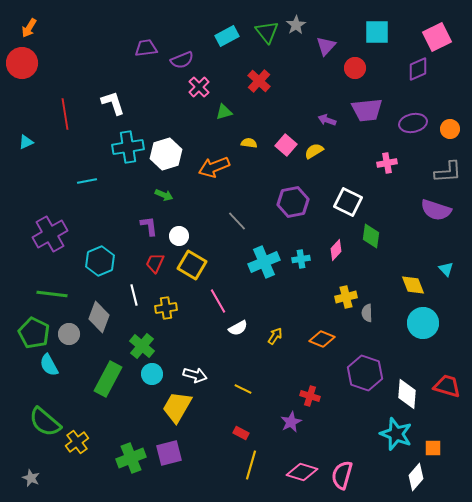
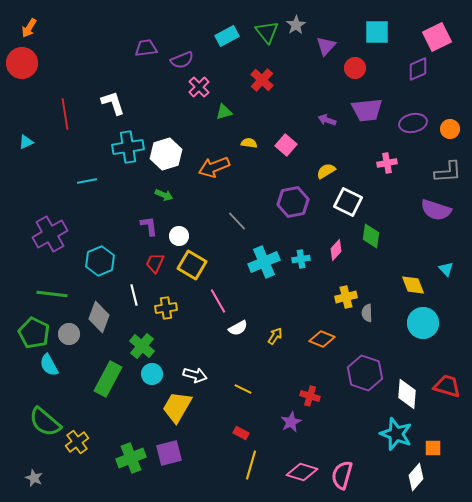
red cross at (259, 81): moved 3 px right, 1 px up
yellow semicircle at (314, 151): moved 12 px right, 20 px down
gray star at (31, 478): moved 3 px right
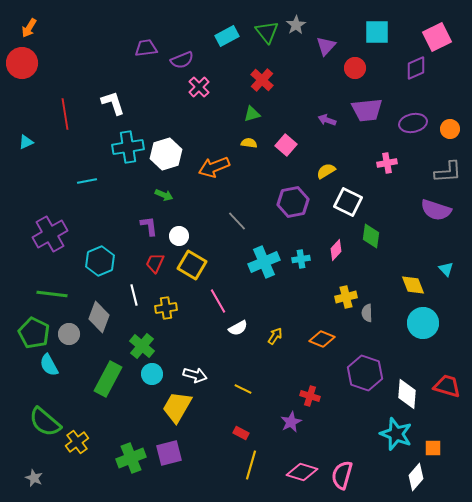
purple diamond at (418, 69): moved 2 px left, 1 px up
green triangle at (224, 112): moved 28 px right, 2 px down
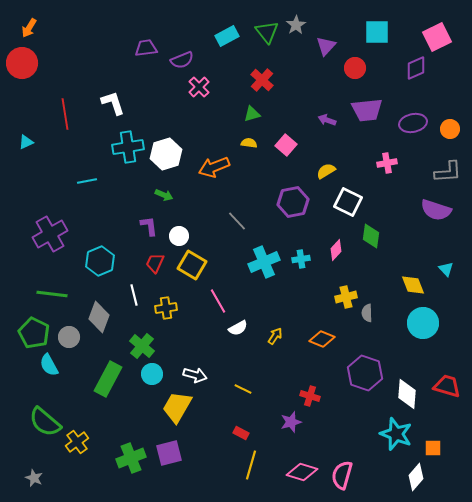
gray circle at (69, 334): moved 3 px down
purple star at (291, 422): rotated 10 degrees clockwise
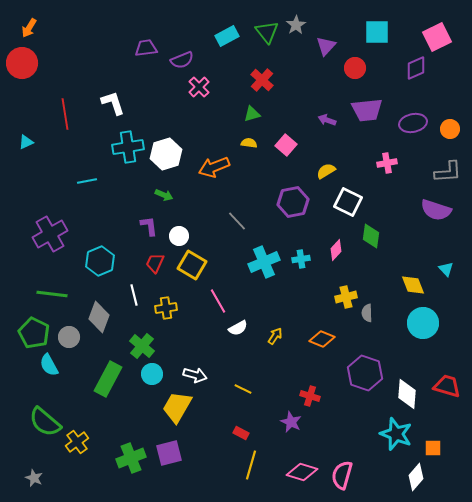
purple star at (291, 422): rotated 30 degrees counterclockwise
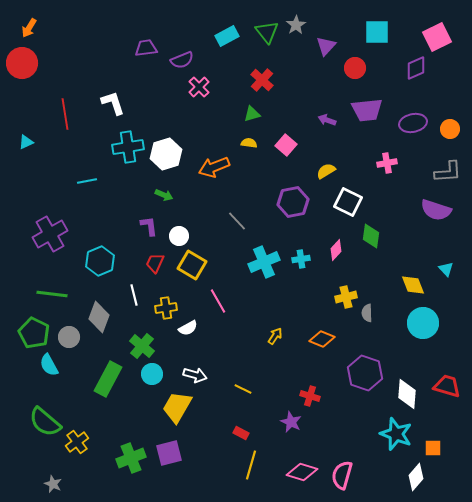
white semicircle at (238, 328): moved 50 px left
gray star at (34, 478): moved 19 px right, 6 px down
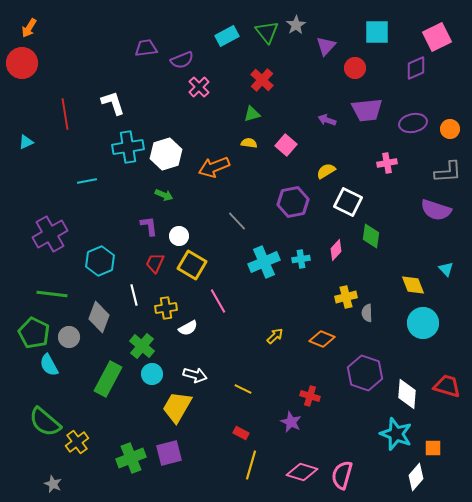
yellow arrow at (275, 336): rotated 12 degrees clockwise
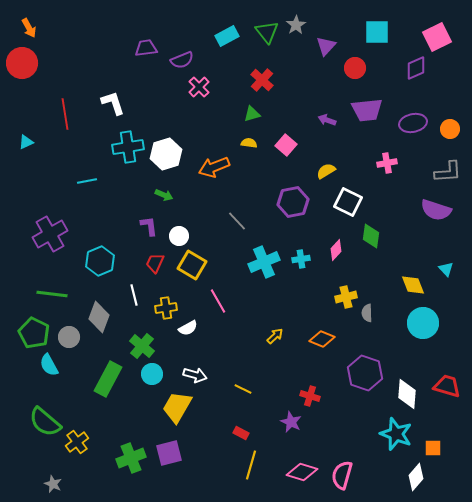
orange arrow at (29, 28): rotated 60 degrees counterclockwise
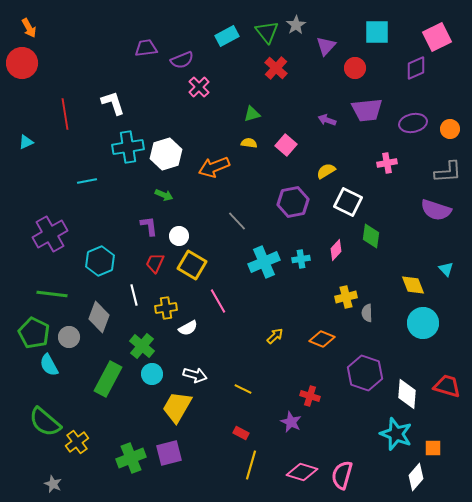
red cross at (262, 80): moved 14 px right, 12 px up
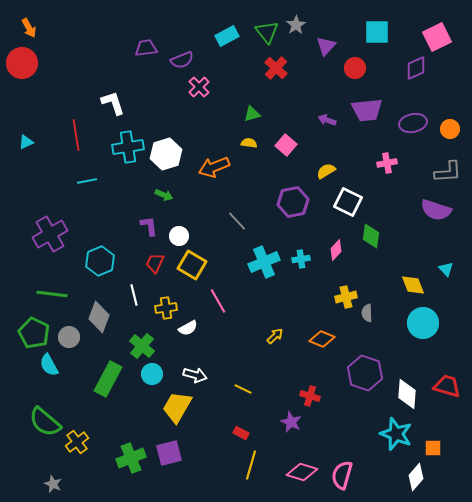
red line at (65, 114): moved 11 px right, 21 px down
